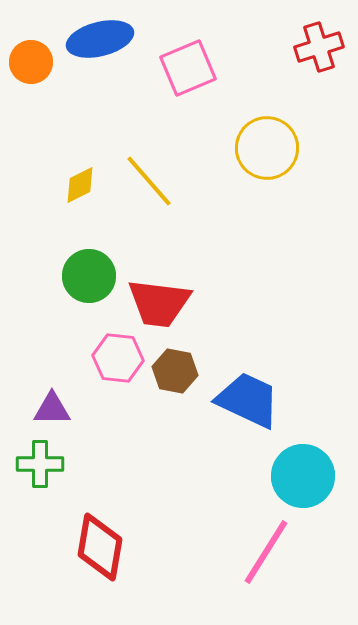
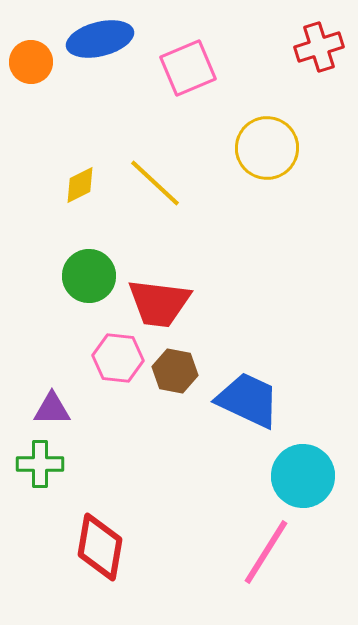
yellow line: moved 6 px right, 2 px down; rotated 6 degrees counterclockwise
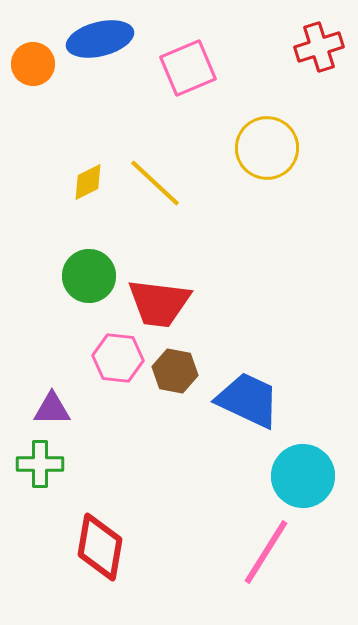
orange circle: moved 2 px right, 2 px down
yellow diamond: moved 8 px right, 3 px up
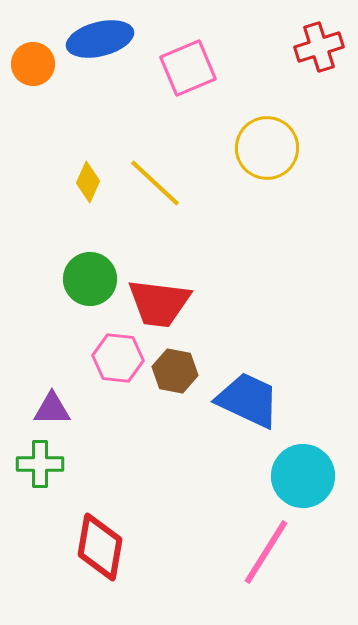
yellow diamond: rotated 39 degrees counterclockwise
green circle: moved 1 px right, 3 px down
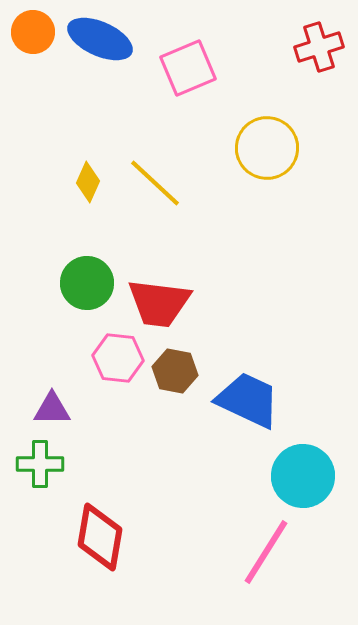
blue ellipse: rotated 38 degrees clockwise
orange circle: moved 32 px up
green circle: moved 3 px left, 4 px down
red diamond: moved 10 px up
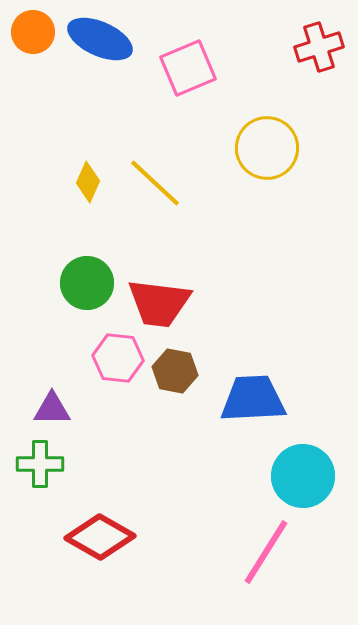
blue trapezoid: moved 5 px right, 1 px up; rotated 28 degrees counterclockwise
red diamond: rotated 70 degrees counterclockwise
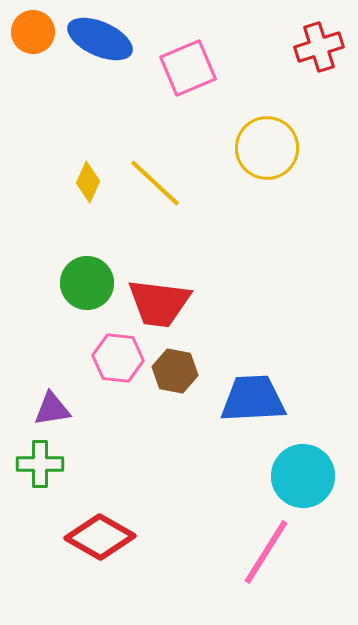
purple triangle: rotated 9 degrees counterclockwise
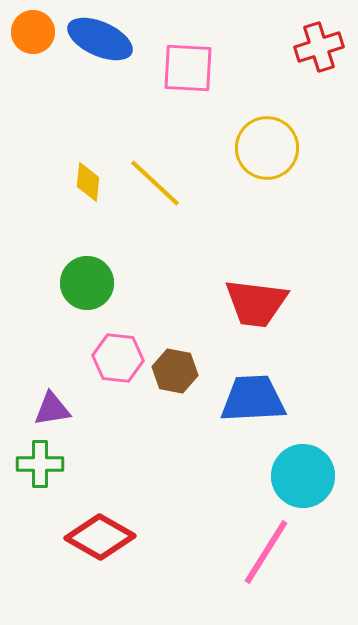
pink square: rotated 26 degrees clockwise
yellow diamond: rotated 18 degrees counterclockwise
red trapezoid: moved 97 px right
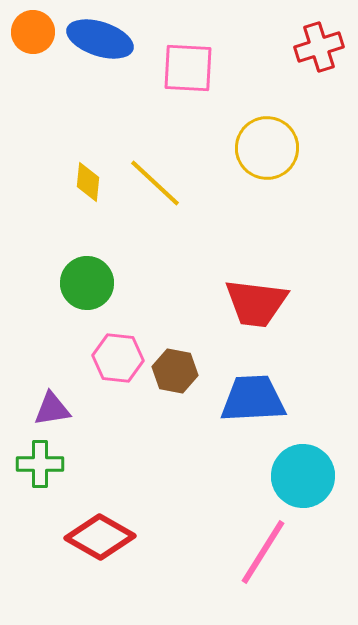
blue ellipse: rotated 6 degrees counterclockwise
pink line: moved 3 px left
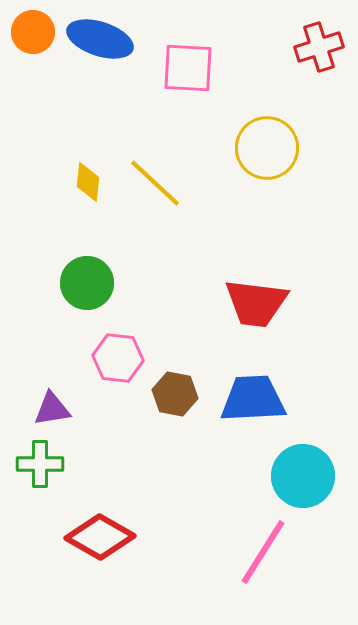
brown hexagon: moved 23 px down
